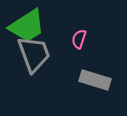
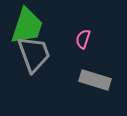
green trapezoid: rotated 39 degrees counterclockwise
pink semicircle: moved 4 px right
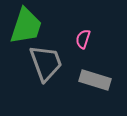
green trapezoid: moved 1 px left
gray trapezoid: moved 12 px right, 9 px down
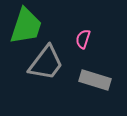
gray trapezoid: rotated 57 degrees clockwise
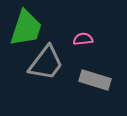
green trapezoid: moved 2 px down
pink semicircle: rotated 66 degrees clockwise
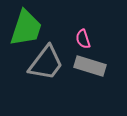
pink semicircle: rotated 102 degrees counterclockwise
gray rectangle: moved 5 px left, 14 px up
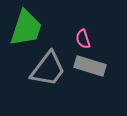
gray trapezoid: moved 2 px right, 6 px down
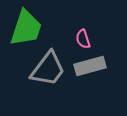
gray rectangle: rotated 32 degrees counterclockwise
